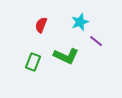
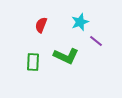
green rectangle: rotated 18 degrees counterclockwise
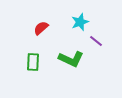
red semicircle: moved 3 px down; rotated 28 degrees clockwise
green L-shape: moved 5 px right, 3 px down
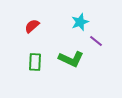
red semicircle: moved 9 px left, 2 px up
green rectangle: moved 2 px right
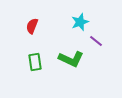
red semicircle: rotated 28 degrees counterclockwise
green rectangle: rotated 12 degrees counterclockwise
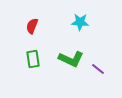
cyan star: rotated 24 degrees clockwise
purple line: moved 2 px right, 28 px down
green rectangle: moved 2 px left, 3 px up
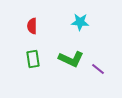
red semicircle: rotated 21 degrees counterclockwise
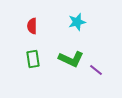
cyan star: moved 3 px left; rotated 18 degrees counterclockwise
purple line: moved 2 px left, 1 px down
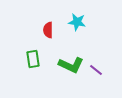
cyan star: rotated 24 degrees clockwise
red semicircle: moved 16 px right, 4 px down
green L-shape: moved 6 px down
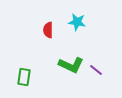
green rectangle: moved 9 px left, 18 px down; rotated 18 degrees clockwise
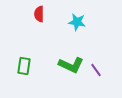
red semicircle: moved 9 px left, 16 px up
purple line: rotated 16 degrees clockwise
green rectangle: moved 11 px up
